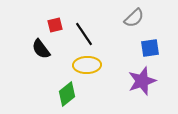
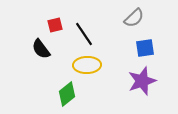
blue square: moved 5 px left
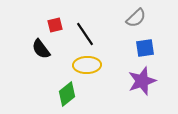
gray semicircle: moved 2 px right
black line: moved 1 px right
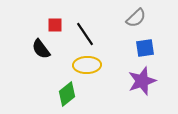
red square: rotated 14 degrees clockwise
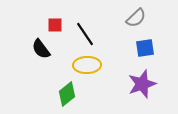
purple star: moved 3 px down
